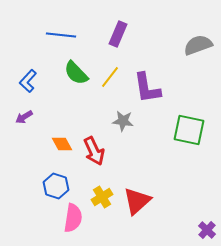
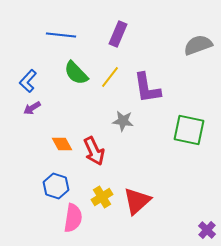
purple arrow: moved 8 px right, 9 px up
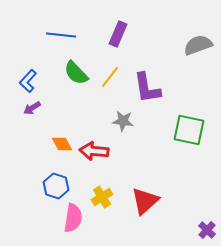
red arrow: rotated 120 degrees clockwise
red triangle: moved 8 px right
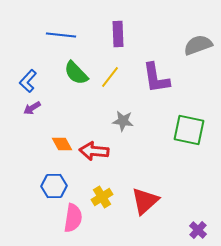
purple rectangle: rotated 25 degrees counterclockwise
purple L-shape: moved 9 px right, 10 px up
blue hexagon: moved 2 px left; rotated 20 degrees counterclockwise
purple cross: moved 9 px left
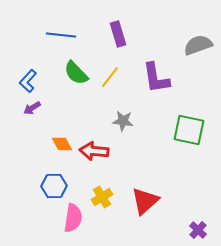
purple rectangle: rotated 15 degrees counterclockwise
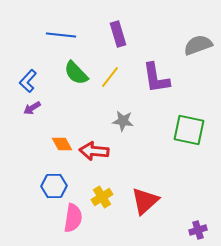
purple cross: rotated 30 degrees clockwise
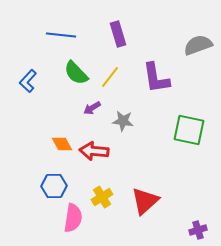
purple arrow: moved 60 px right
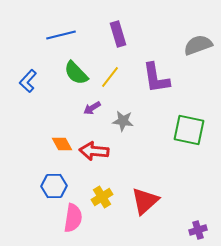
blue line: rotated 20 degrees counterclockwise
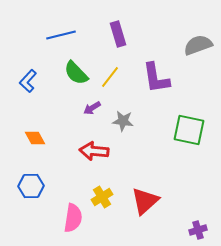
orange diamond: moved 27 px left, 6 px up
blue hexagon: moved 23 px left
